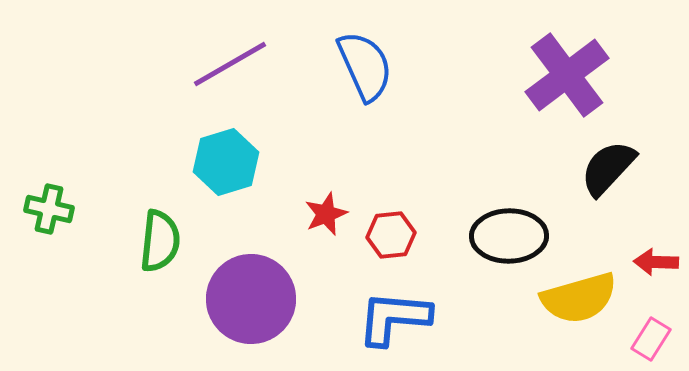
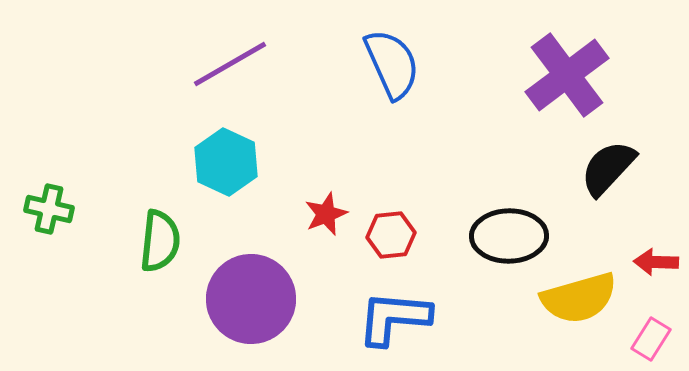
blue semicircle: moved 27 px right, 2 px up
cyan hexagon: rotated 18 degrees counterclockwise
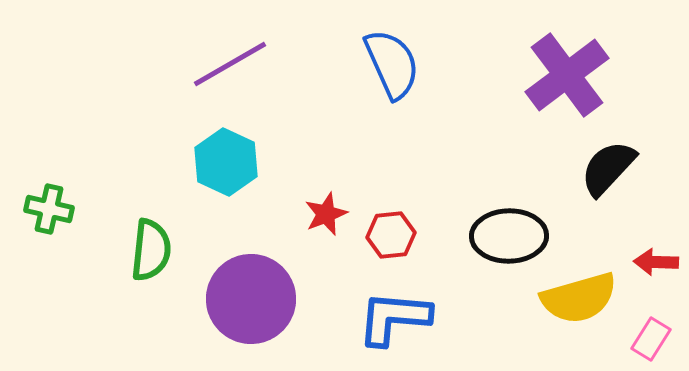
green semicircle: moved 9 px left, 9 px down
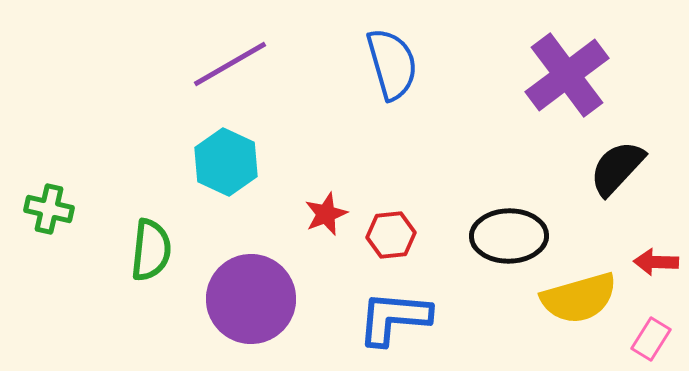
blue semicircle: rotated 8 degrees clockwise
black semicircle: moved 9 px right
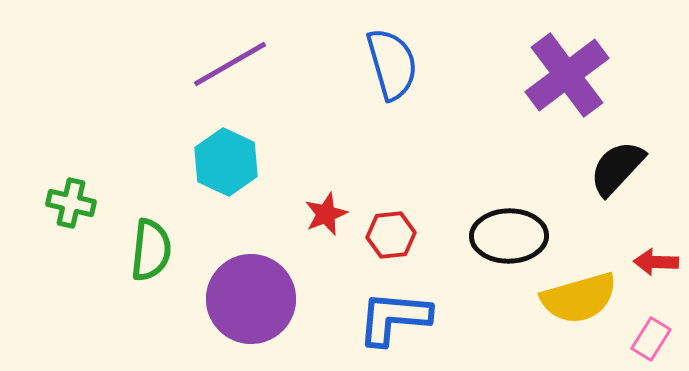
green cross: moved 22 px right, 6 px up
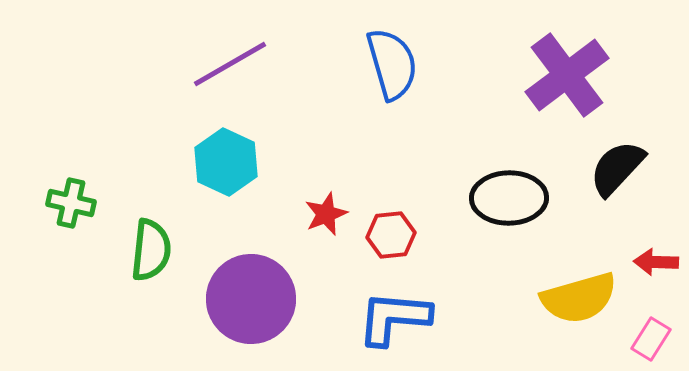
black ellipse: moved 38 px up
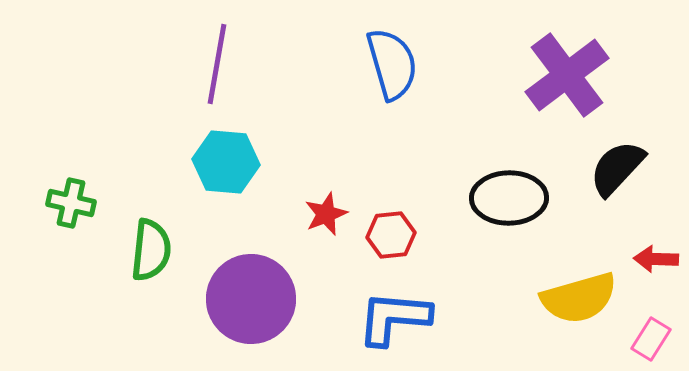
purple line: moved 13 px left; rotated 50 degrees counterclockwise
cyan hexagon: rotated 20 degrees counterclockwise
red arrow: moved 3 px up
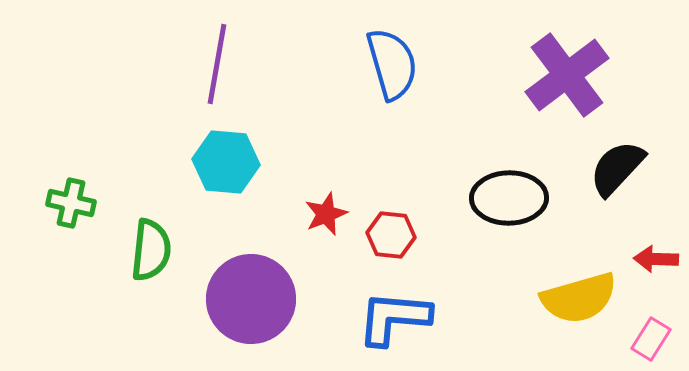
red hexagon: rotated 12 degrees clockwise
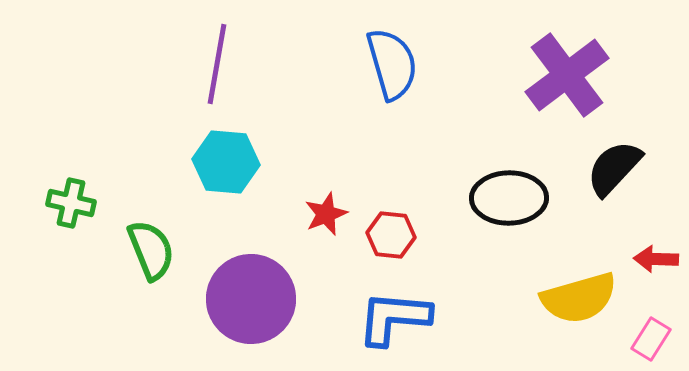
black semicircle: moved 3 px left
green semicircle: rotated 28 degrees counterclockwise
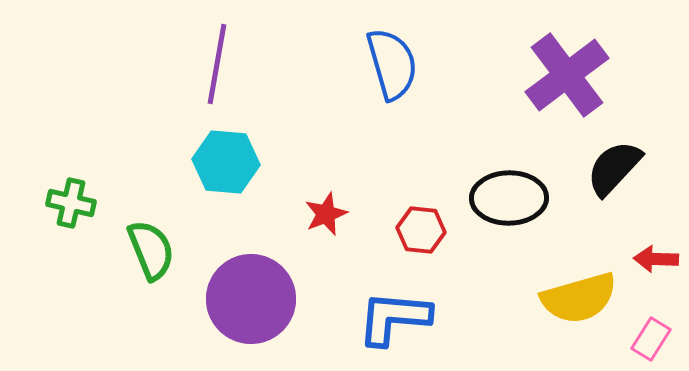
red hexagon: moved 30 px right, 5 px up
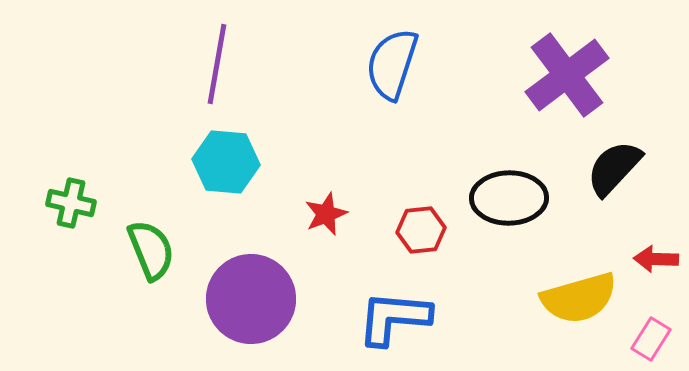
blue semicircle: rotated 146 degrees counterclockwise
red hexagon: rotated 12 degrees counterclockwise
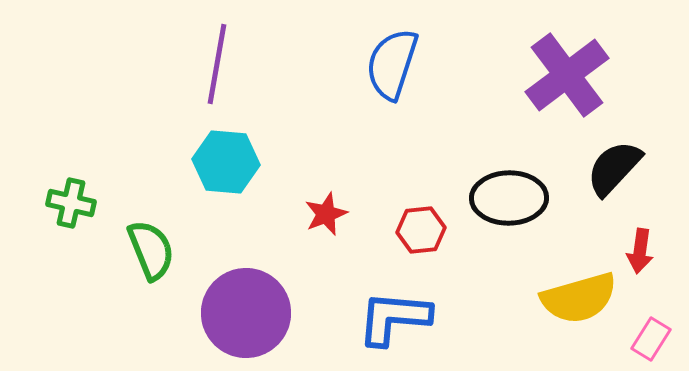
red arrow: moved 16 px left, 8 px up; rotated 84 degrees counterclockwise
purple circle: moved 5 px left, 14 px down
